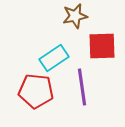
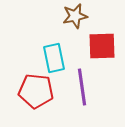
cyan rectangle: rotated 68 degrees counterclockwise
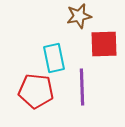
brown star: moved 4 px right
red square: moved 2 px right, 2 px up
purple line: rotated 6 degrees clockwise
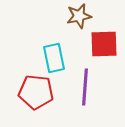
purple line: moved 3 px right; rotated 6 degrees clockwise
red pentagon: moved 1 px down
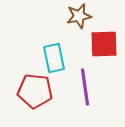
purple line: rotated 12 degrees counterclockwise
red pentagon: moved 1 px left, 1 px up
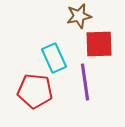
red square: moved 5 px left
cyan rectangle: rotated 12 degrees counterclockwise
purple line: moved 5 px up
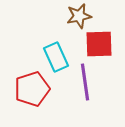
cyan rectangle: moved 2 px right, 1 px up
red pentagon: moved 3 px left, 2 px up; rotated 24 degrees counterclockwise
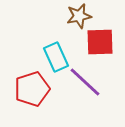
red square: moved 1 px right, 2 px up
purple line: rotated 39 degrees counterclockwise
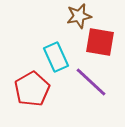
red square: rotated 12 degrees clockwise
purple line: moved 6 px right
red pentagon: rotated 12 degrees counterclockwise
